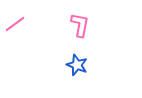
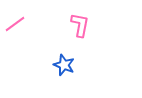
blue star: moved 13 px left
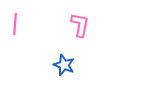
pink line: rotated 50 degrees counterclockwise
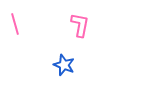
pink line: rotated 20 degrees counterclockwise
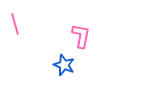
pink L-shape: moved 1 px right, 11 px down
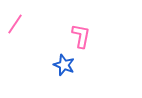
pink line: rotated 50 degrees clockwise
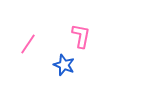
pink line: moved 13 px right, 20 px down
